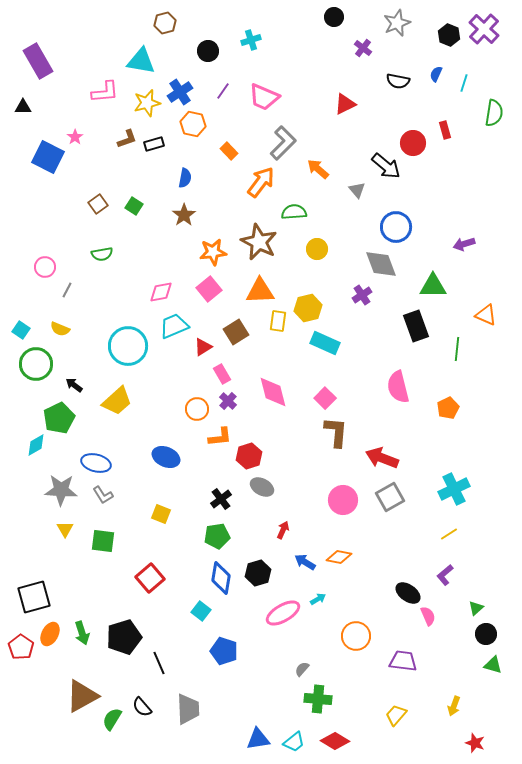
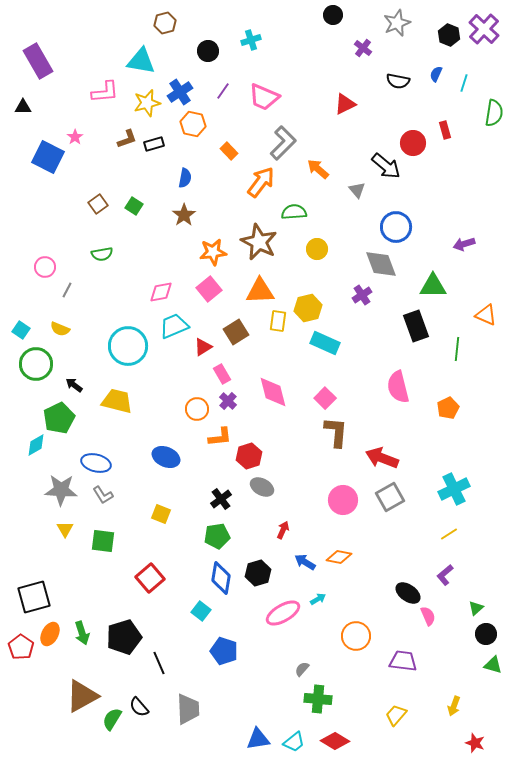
black circle at (334, 17): moved 1 px left, 2 px up
yellow trapezoid at (117, 401): rotated 124 degrees counterclockwise
black semicircle at (142, 707): moved 3 px left
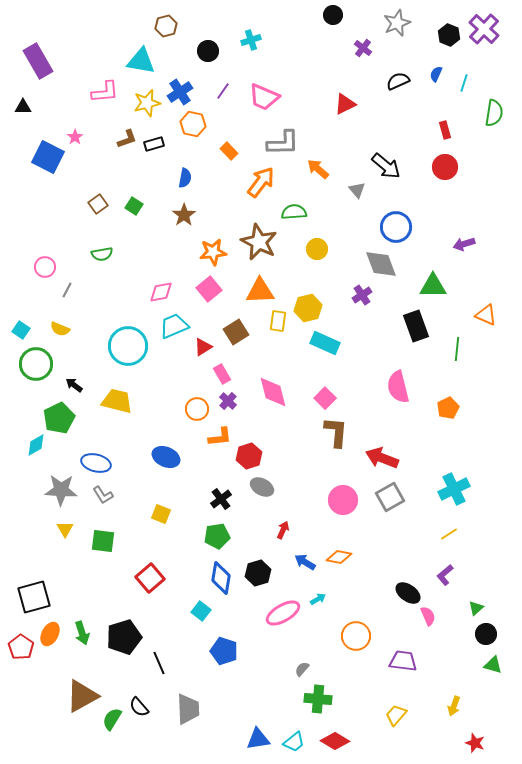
brown hexagon at (165, 23): moved 1 px right, 3 px down
black semicircle at (398, 81): rotated 145 degrees clockwise
gray L-shape at (283, 143): rotated 44 degrees clockwise
red circle at (413, 143): moved 32 px right, 24 px down
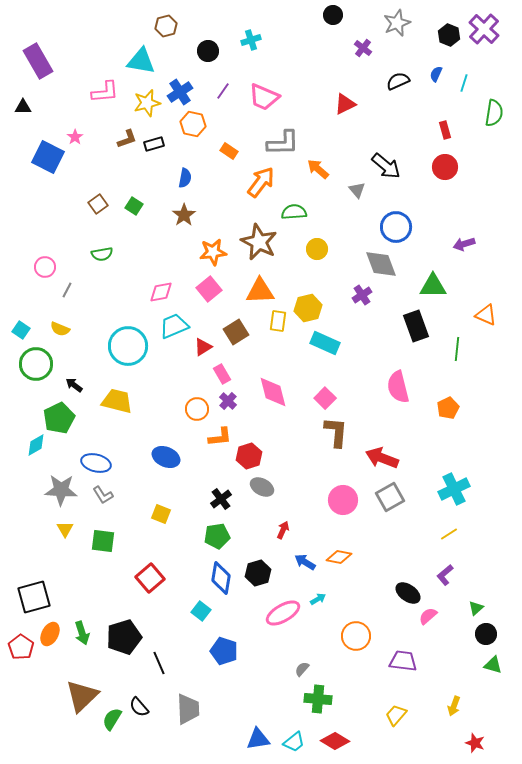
orange rectangle at (229, 151): rotated 12 degrees counterclockwise
pink semicircle at (428, 616): rotated 108 degrees counterclockwise
brown triangle at (82, 696): rotated 15 degrees counterclockwise
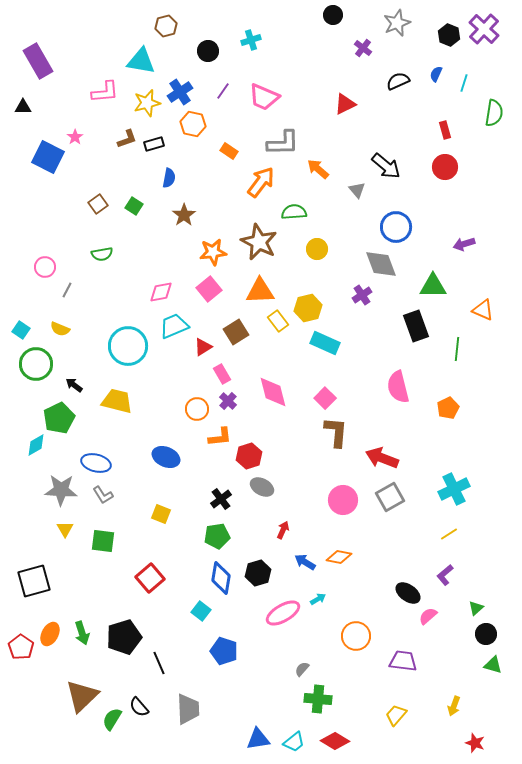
blue semicircle at (185, 178): moved 16 px left
orange triangle at (486, 315): moved 3 px left, 5 px up
yellow rectangle at (278, 321): rotated 45 degrees counterclockwise
black square at (34, 597): moved 16 px up
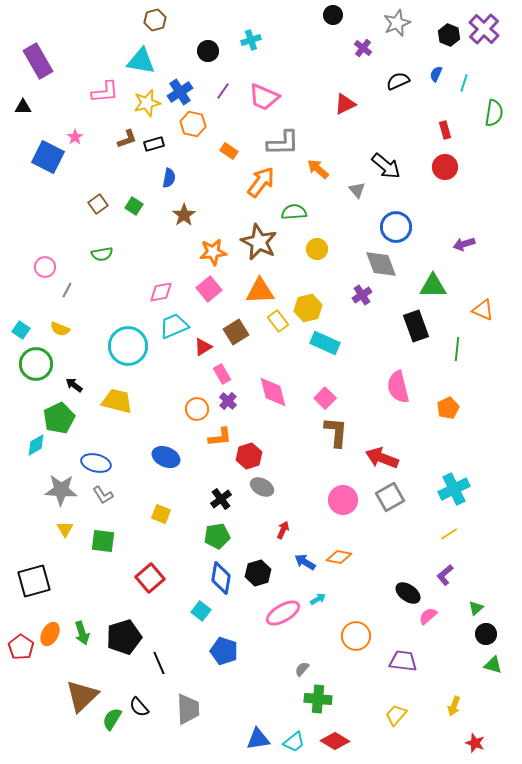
brown hexagon at (166, 26): moved 11 px left, 6 px up
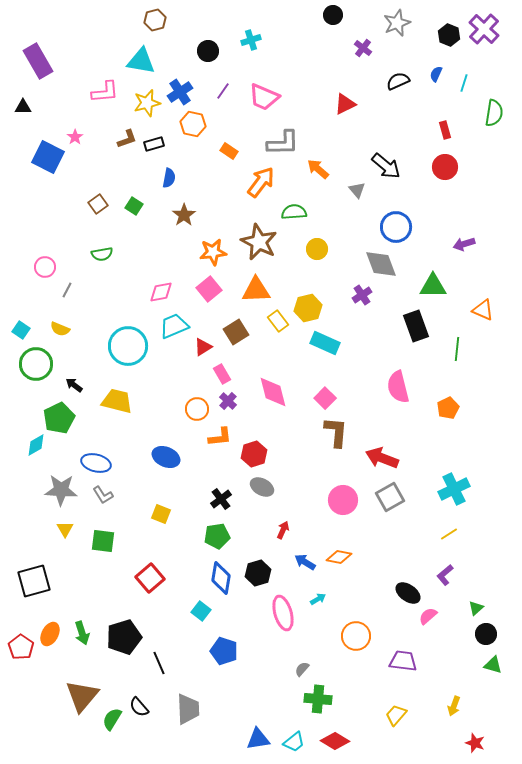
orange triangle at (260, 291): moved 4 px left, 1 px up
red hexagon at (249, 456): moved 5 px right, 2 px up
pink ellipse at (283, 613): rotated 76 degrees counterclockwise
brown triangle at (82, 696): rotated 6 degrees counterclockwise
